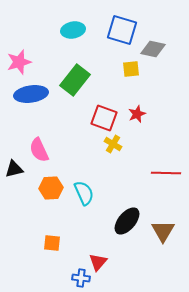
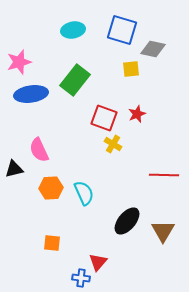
red line: moved 2 px left, 2 px down
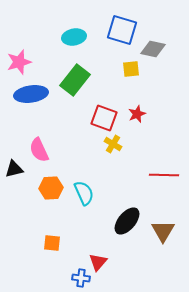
cyan ellipse: moved 1 px right, 7 px down
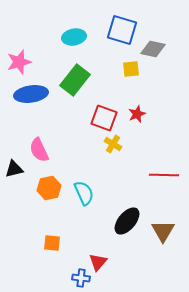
orange hexagon: moved 2 px left; rotated 10 degrees counterclockwise
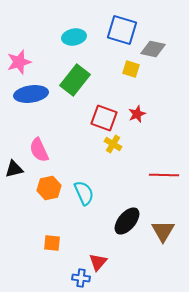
yellow square: rotated 24 degrees clockwise
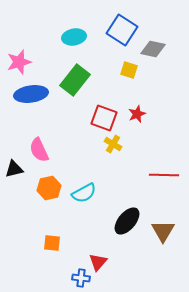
blue square: rotated 16 degrees clockwise
yellow square: moved 2 px left, 1 px down
cyan semicircle: rotated 85 degrees clockwise
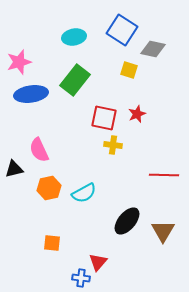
red square: rotated 8 degrees counterclockwise
yellow cross: moved 1 px down; rotated 24 degrees counterclockwise
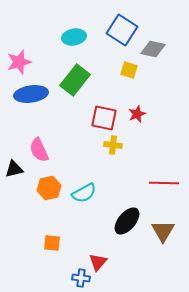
red line: moved 8 px down
